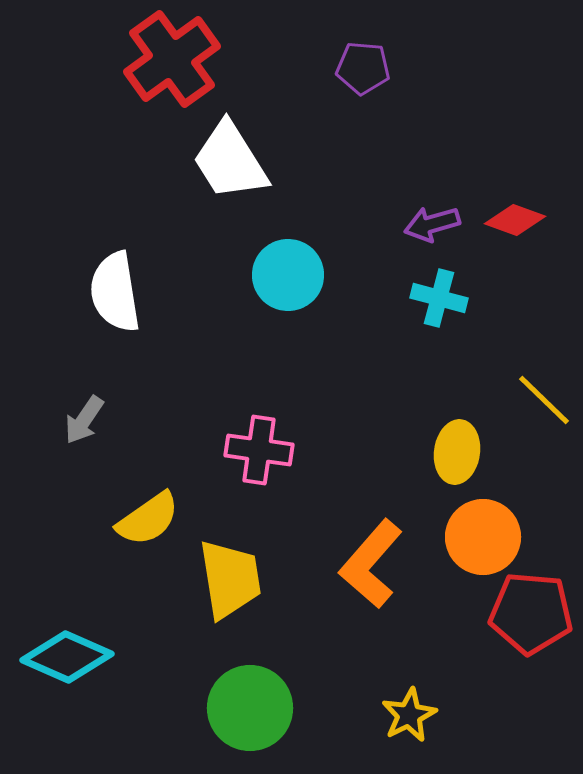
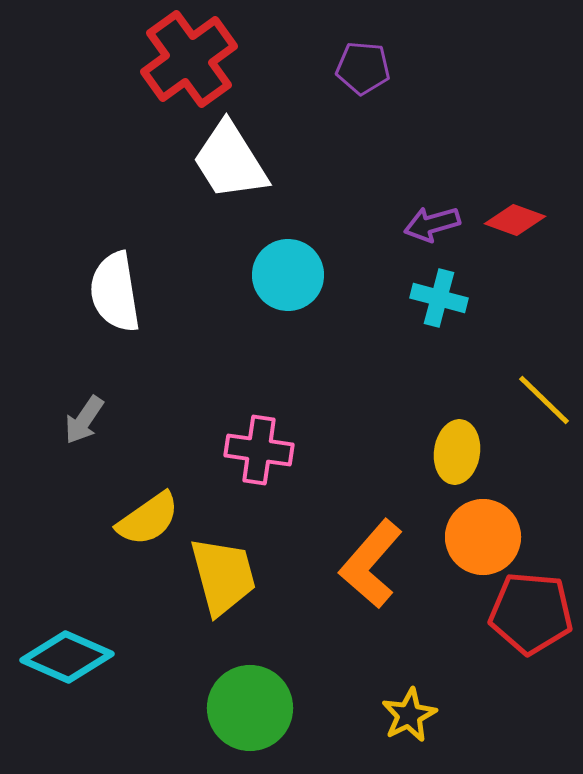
red cross: moved 17 px right
yellow trapezoid: moved 7 px left, 3 px up; rotated 6 degrees counterclockwise
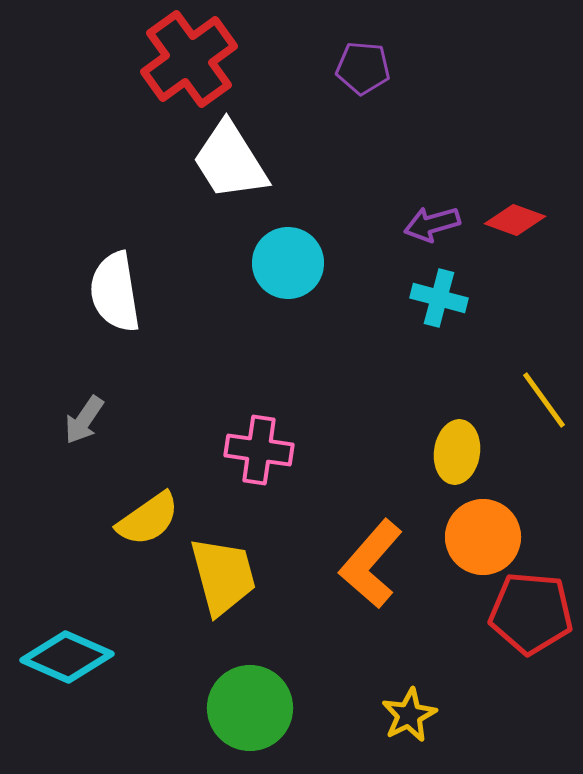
cyan circle: moved 12 px up
yellow line: rotated 10 degrees clockwise
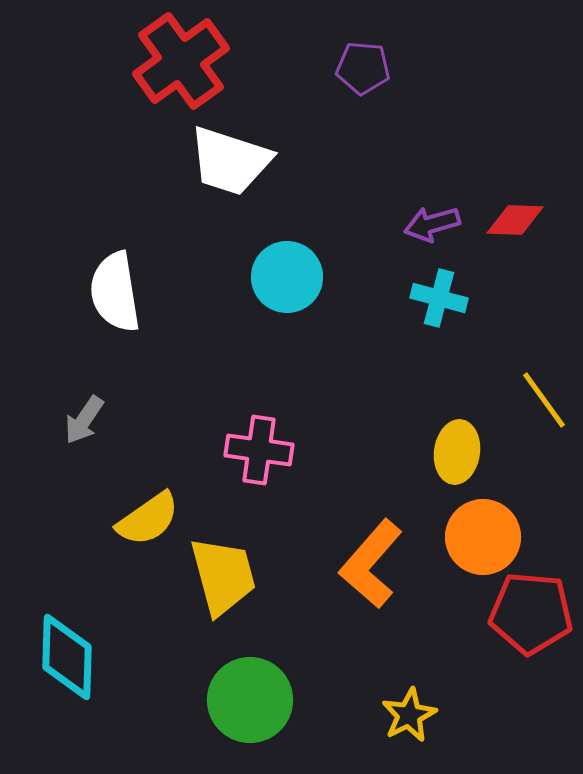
red cross: moved 8 px left, 2 px down
white trapezoid: rotated 40 degrees counterclockwise
red diamond: rotated 18 degrees counterclockwise
cyan circle: moved 1 px left, 14 px down
cyan diamond: rotated 68 degrees clockwise
green circle: moved 8 px up
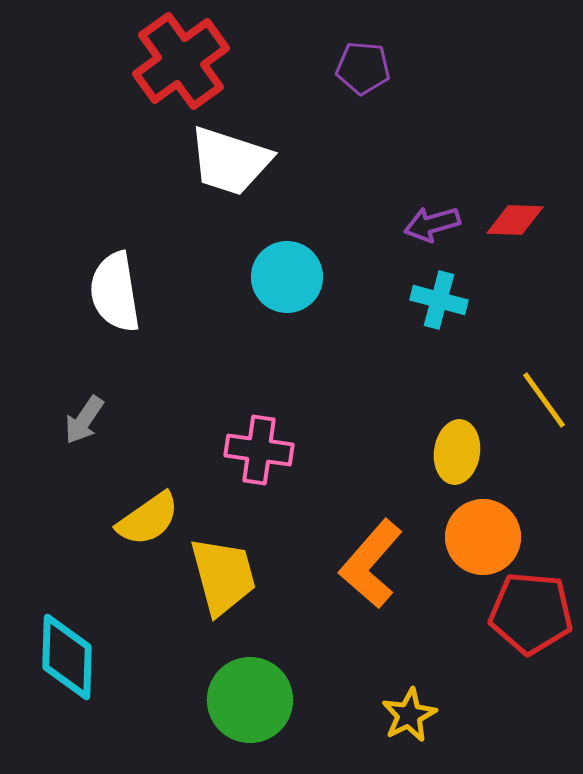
cyan cross: moved 2 px down
